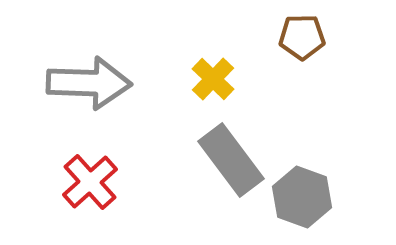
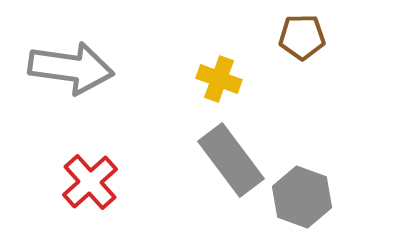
yellow cross: moved 6 px right; rotated 24 degrees counterclockwise
gray arrow: moved 18 px left, 15 px up; rotated 6 degrees clockwise
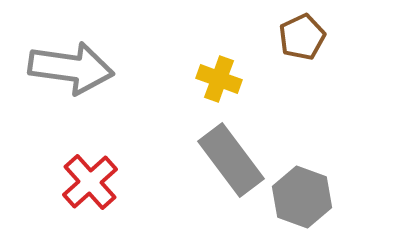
brown pentagon: rotated 24 degrees counterclockwise
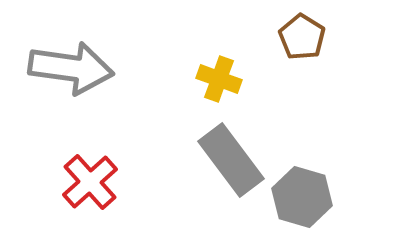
brown pentagon: rotated 15 degrees counterclockwise
gray hexagon: rotated 4 degrees counterclockwise
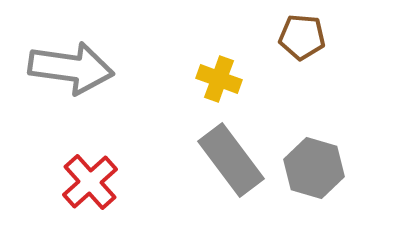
brown pentagon: rotated 27 degrees counterclockwise
gray hexagon: moved 12 px right, 29 px up
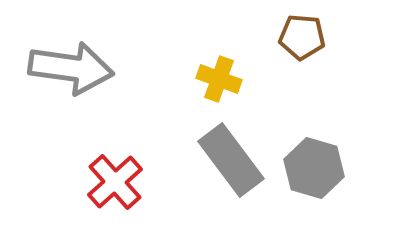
red cross: moved 25 px right
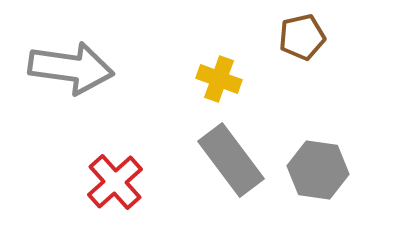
brown pentagon: rotated 18 degrees counterclockwise
gray hexagon: moved 4 px right, 2 px down; rotated 8 degrees counterclockwise
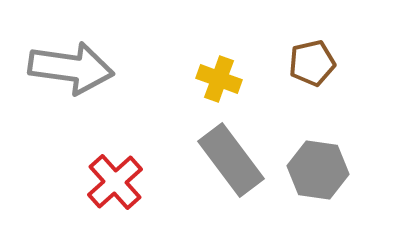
brown pentagon: moved 10 px right, 26 px down
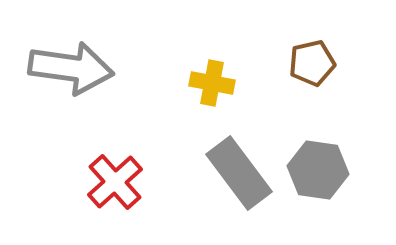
yellow cross: moved 7 px left, 4 px down; rotated 9 degrees counterclockwise
gray rectangle: moved 8 px right, 13 px down
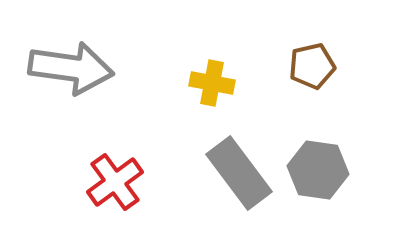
brown pentagon: moved 3 px down
red cross: rotated 6 degrees clockwise
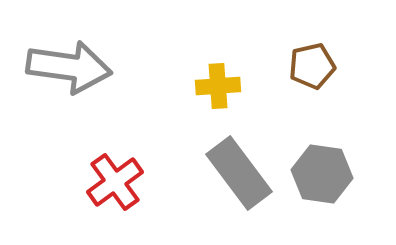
gray arrow: moved 2 px left, 1 px up
yellow cross: moved 6 px right, 3 px down; rotated 15 degrees counterclockwise
gray hexagon: moved 4 px right, 4 px down
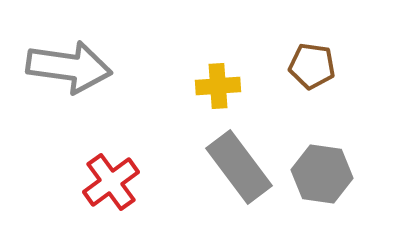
brown pentagon: rotated 21 degrees clockwise
gray rectangle: moved 6 px up
red cross: moved 4 px left
